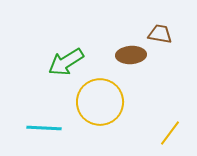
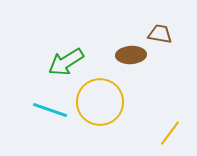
cyan line: moved 6 px right, 18 px up; rotated 16 degrees clockwise
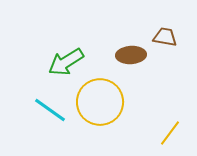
brown trapezoid: moved 5 px right, 3 px down
cyan line: rotated 16 degrees clockwise
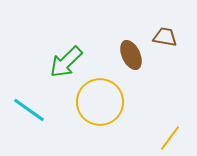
brown ellipse: rotated 68 degrees clockwise
green arrow: rotated 12 degrees counterclockwise
cyan line: moved 21 px left
yellow line: moved 5 px down
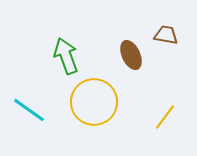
brown trapezoid: moved 1 px right, 2 px up
green arrow: moved 6 px up; rotated 114 degrees clockwise
yellow circle: moved 6 px left
yellow line: moved 5 px left, 21 px up
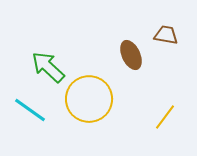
green arrow: moved 18 px left, 11 px down; rotated 27 degrees counterclockwise
yellow circle: moved 5 px left, 3 px up
cyan line: moved 1 px right
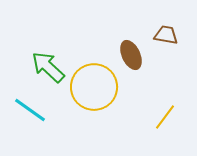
yellow circle: moved 5 px right, 12 px up
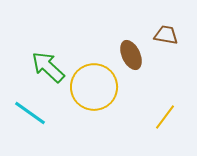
cyan line: moved 3 px down
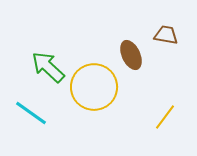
cyan line: moved 1 px right
